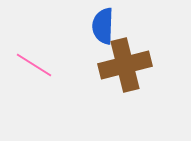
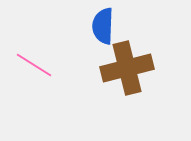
brown cross: moved 2 px right, 3 px down
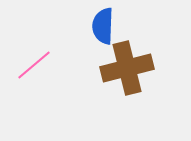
pink line: rotated 72 degrees counterclockwise
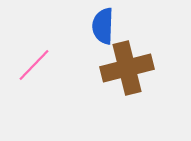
pink line: rotated 6 degrees counterclockwise
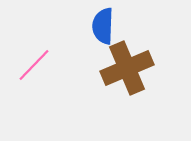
brown cross: rotated 9 degrees counterclockwise
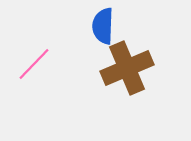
pink line: moved 1 px up
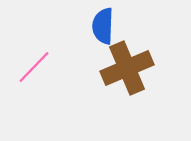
pink line: moved 3 px down
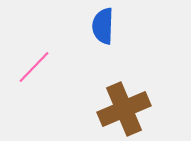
brown cross: moved 3 px left, 41 px down
